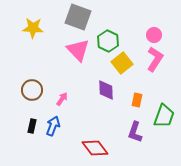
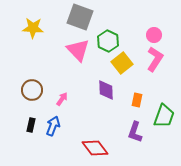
gray square: moved 2 px right
black rectangle: moved 1 px left, 1 px up
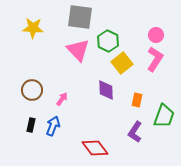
gray square: rotated 12 degrees counterclockwise
pink circle: moved 2 px right
purple L-shape: rotated 15 degrees clockwise
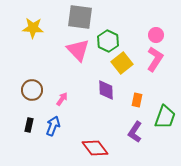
green trapezoid: moved 1 px right, 1 px down
black rectangle: moved 2 px left
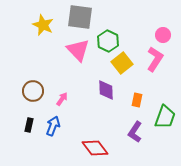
yellow star: moved 10 px right, 3 px up; rotated 20 degrees clockwise
pink circle: moved 7 px right
brown circle: moved 1 px right, 1 px down
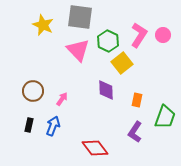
pink L-shape: moved 16 px left, 24 px up
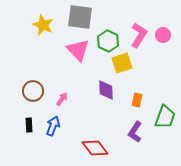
yellow square: rotated 20 degrees clockwise
black rectangle: rotated 16 degrees counterclockwise
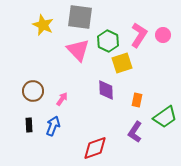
green trapezoid: rotated 35 degrees clockwise
red diamond: rotated 72 degrees counterclockwise
